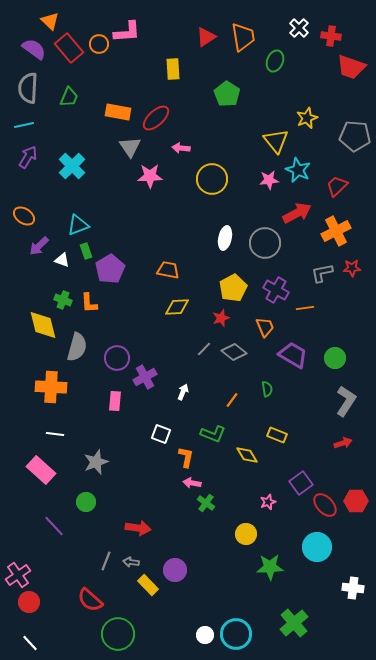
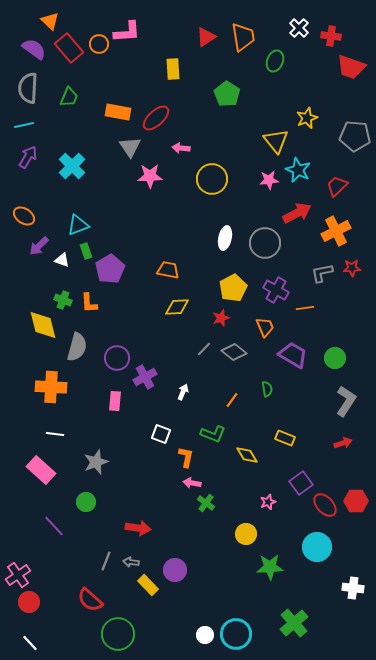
yellow rectangle at (277, 435): moved 8 px right, 3 px down
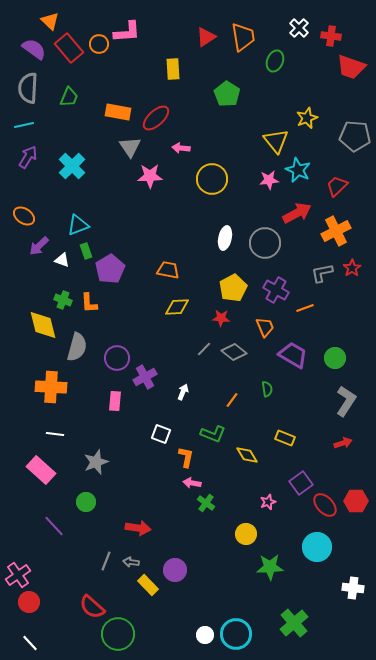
red star at (352, 268): rotated 30 degrees counterclockwise
orange line at (305, 308): rotated 12 degrees counterclockwise
red star at (221, 318): rotated 24 degrees clockwise
red semicircle at (90, 600): moved 2 px right, 7 px down
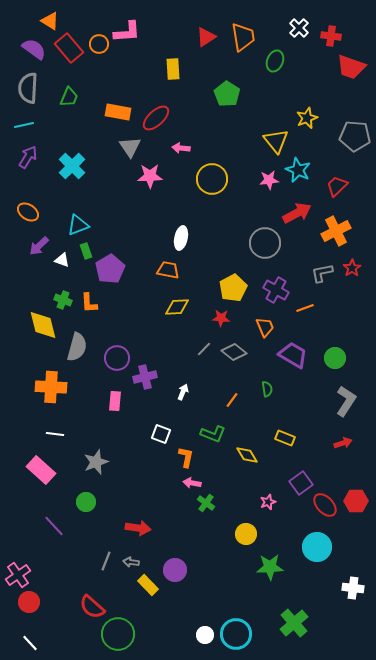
orange triangle at (50, 21): rotated 12 degrees counterclockwise
orange ellipse at (24, 216): moved 4 px right, 4 px up
white ellipse at (225, 238): moved 44 px left
purple cross at (145, 377): rotated 15 degrees clockwise
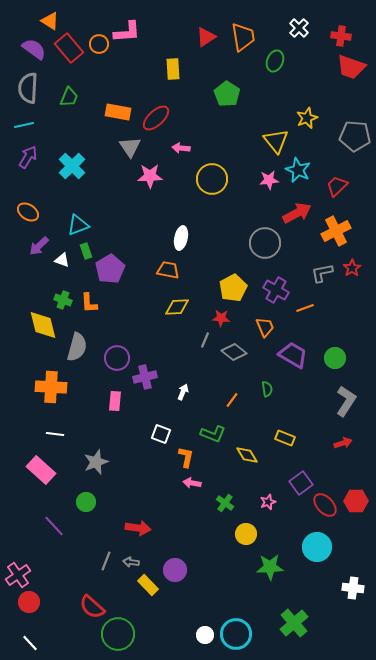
red cross at (331, 36): moved 10 px right
gray line at (204, 349): moved 1 px right, 9 px up; rotated 21 degrees counterclockwise
green cross at (206, 503): moved 19 px right
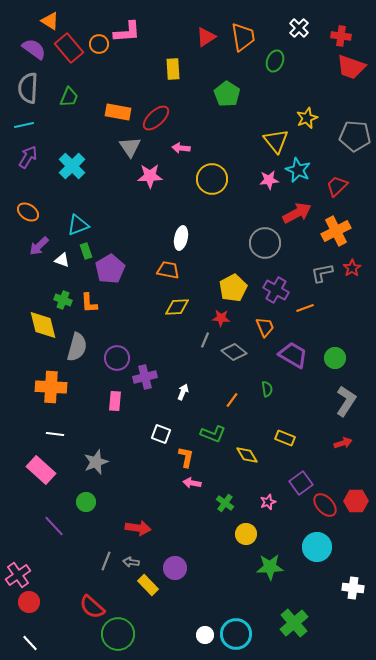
purple circle at (175, 570): moved 2 px up
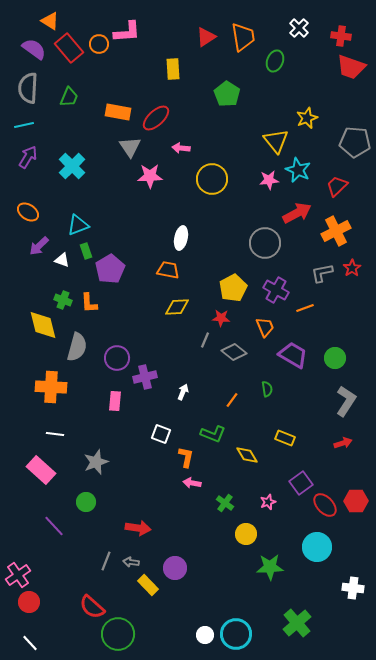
gray pentagon at (355, 136): moved 6 px down
green cross at (294, 623): moved 3 px right
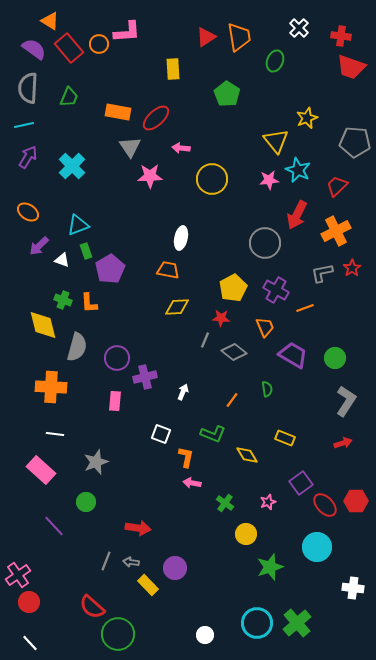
orange trapezoid at (243, 37): moved 4 px left
red arrow at (297, 213): moved 2 px down; rotated 144 degrees clockwise
green star at (270, 567): rotated 16 degrees counterclockwise
cyan circle at (236, 634): moved 21 px right, 11 px up
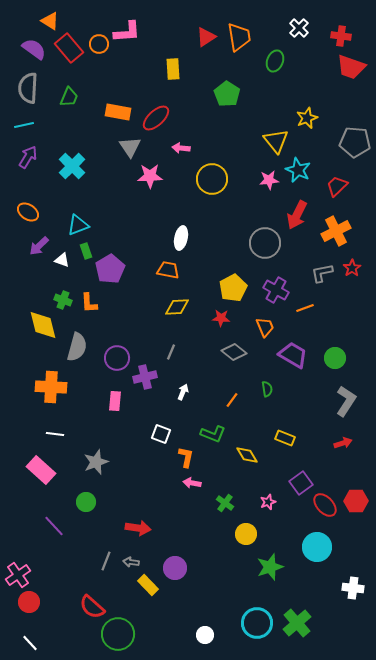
gray line at (205, 340): moved 34 px left, 12 px down
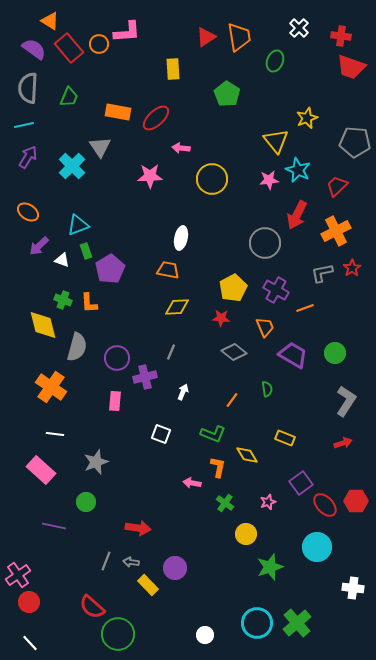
gray triangle at (130, 147): moved 30 px left
green circle at (335, 358): moved 5 px up
orange cross at (51, 387): rotated 32 degrees clockwise
orange L-shape at (186, 457): moved 32 px right, 10 px down
purple line at (54, 526): rotated 35 degrees counterclockwise
